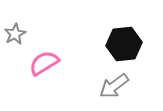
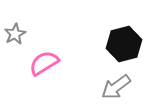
black hexagon: rotated 8 degrees counterclockwise
gray arrow: moved 2 px right, 1 px down
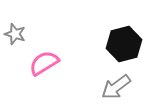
gray star: rotated 25 degrees counterclockwise
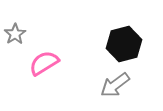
gray star: rotated 20 degrees clockwise
gray arrow: moved 1 px left, 2 px up
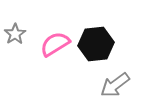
black hexagon: moved 28 px left; rotated 8 degrees clockwise
pink semicircle: moved 11 px right, 19 px up
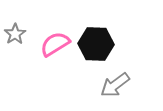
black hexagon: rotated 8 degrees clockwise
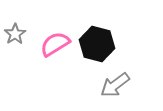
black hexagon: moved 1 px right; rotated 12 degrees clockwise
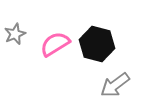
gray star: rotated 10 degrees clockwise
